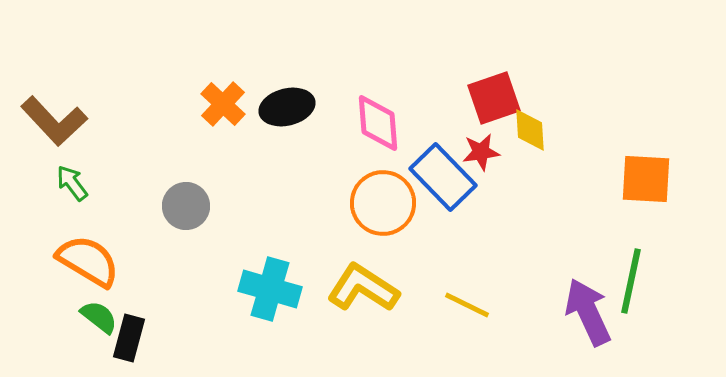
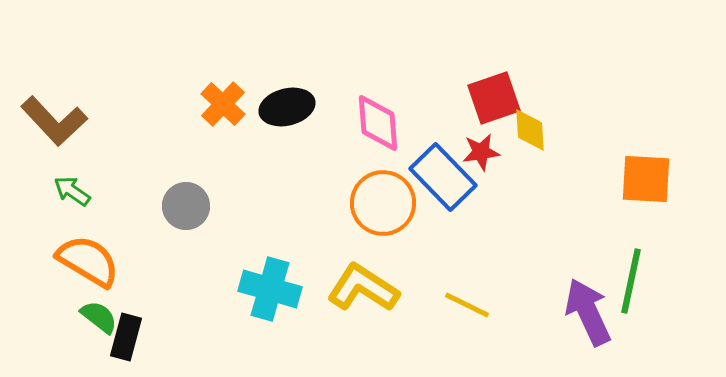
green arrow: moved 8 px down; rotated 18 degrees counterclockwise
black rectangle: moved 3 px left, 1 px up
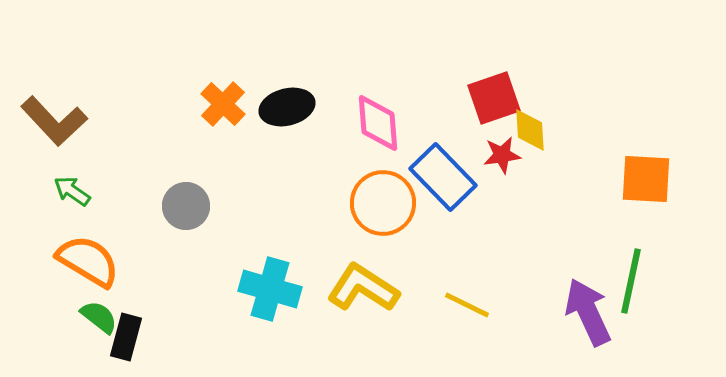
red star: moved 21 px right, 3 px down
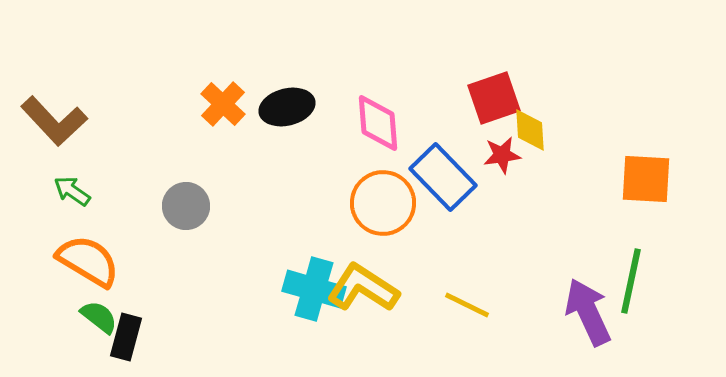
cyan cross: moved 44 px right
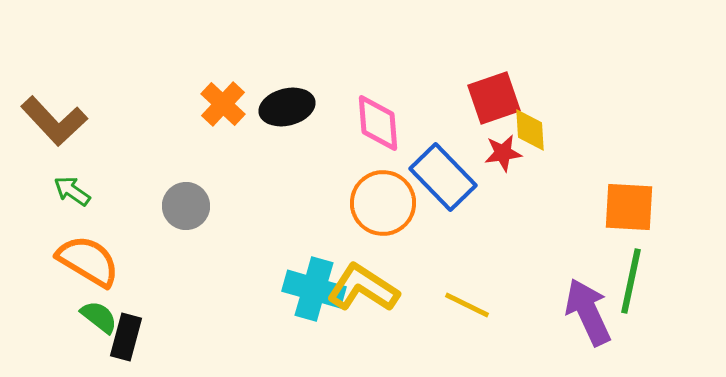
red star: moved 1 px right, 2 px up
orange square: moved 17 px left, 28 px down
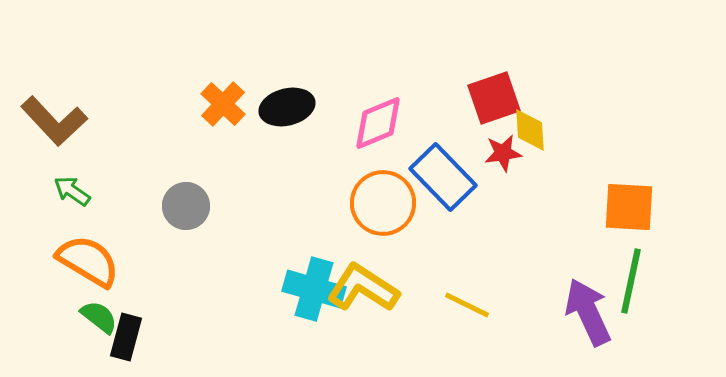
pink diamond: rotated 72 degrees clockwise
